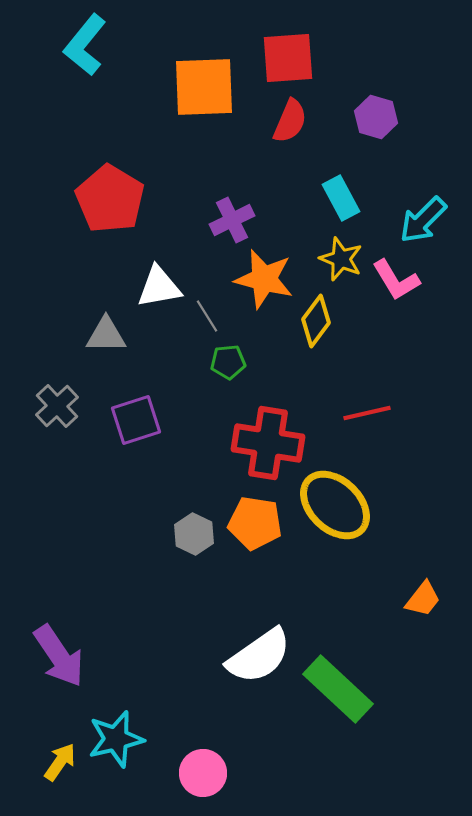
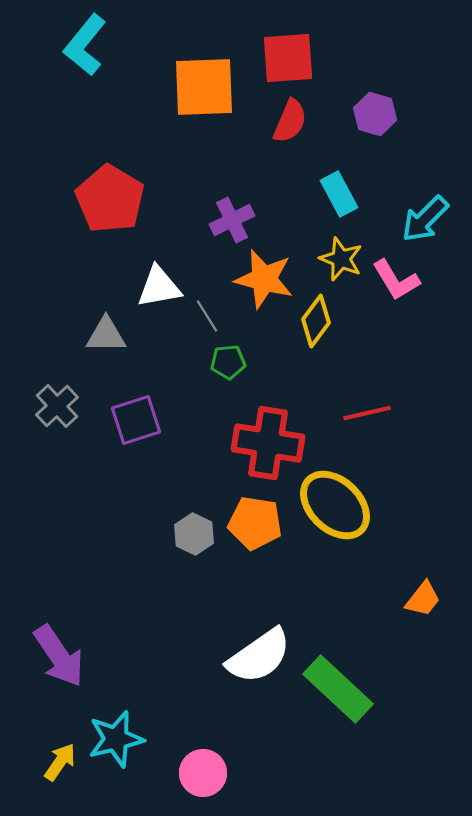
purple hexagon: moved 1 px left, 3 px up
cyan rectangle: moved 2 px left, 4 px up
cyan arrow: moved 2 px right, 1 px up
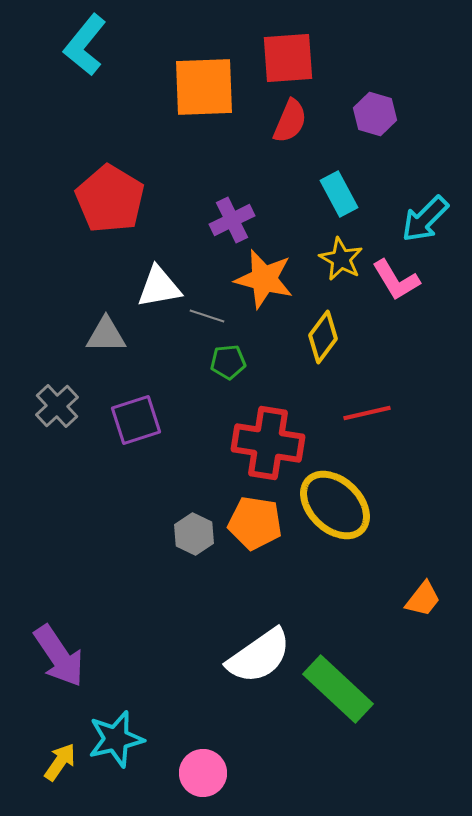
yellow star: rotated 6 degrees clockwise
gray line: rotated 40 degrees counterclockwise
yellow diamond: moved 7 px right, 16 px down
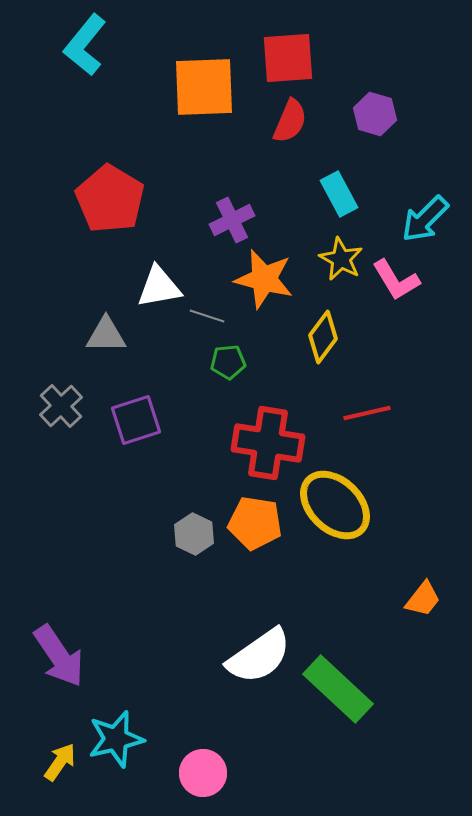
gray cross: moved 4 px right
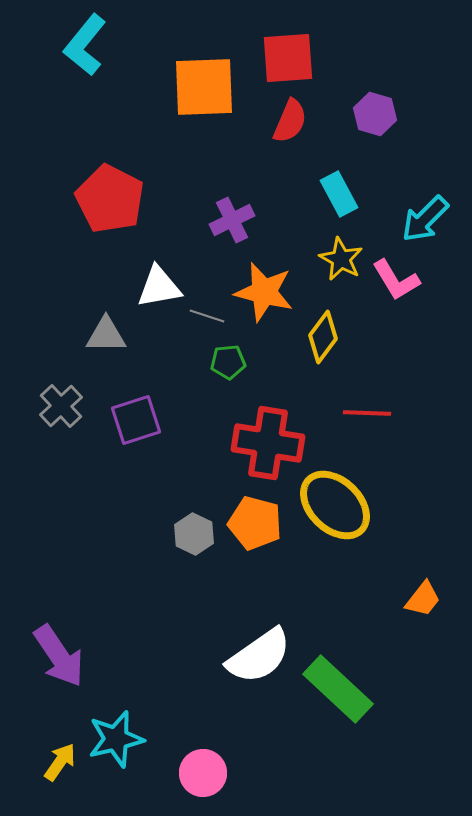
red pentagon: rotated 4 degrees counterclockwise
orange star: moved 13 px down
red line: rotated 15 degrees clockwise
orange pentagon: rotated 6 degrees clockwise
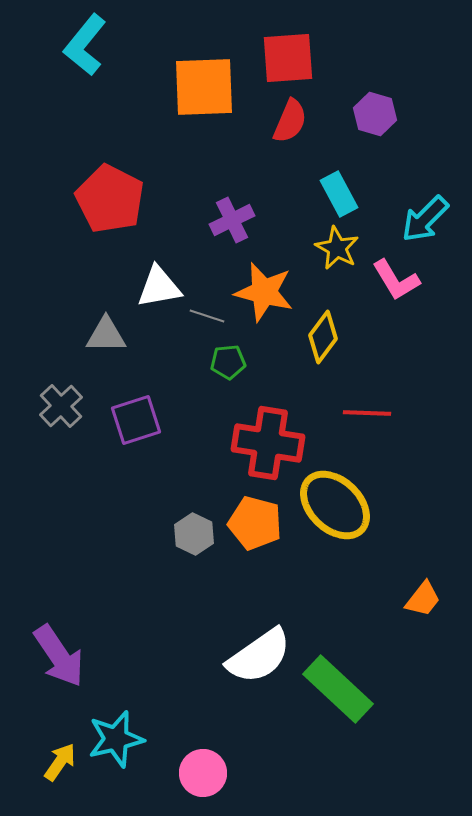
yellow star: moved 4 px left, 11 px up
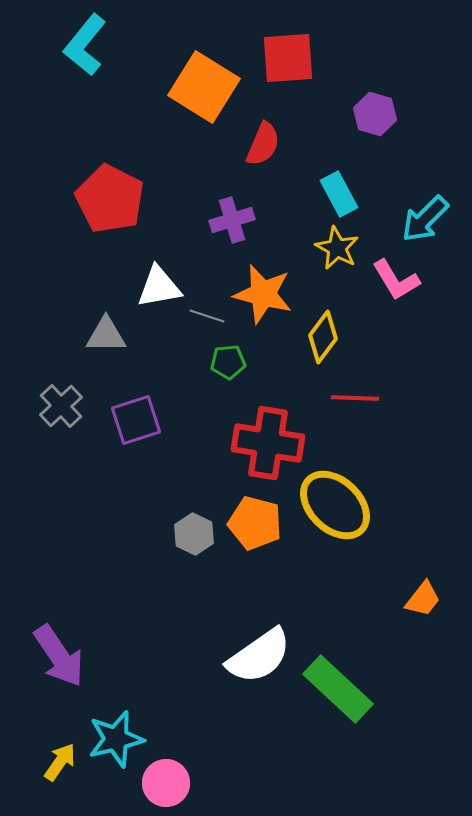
orange square: rotated 34 degrees clockwise
red semicircle: moved 27 px left, 23 px down
purple cross: rotated 9 degrees clockwise
orange star: moved 1 px left, 2 px down
red line: moved 12 px left, 15 px up
pink circle: moved 37 px left, 10 px down
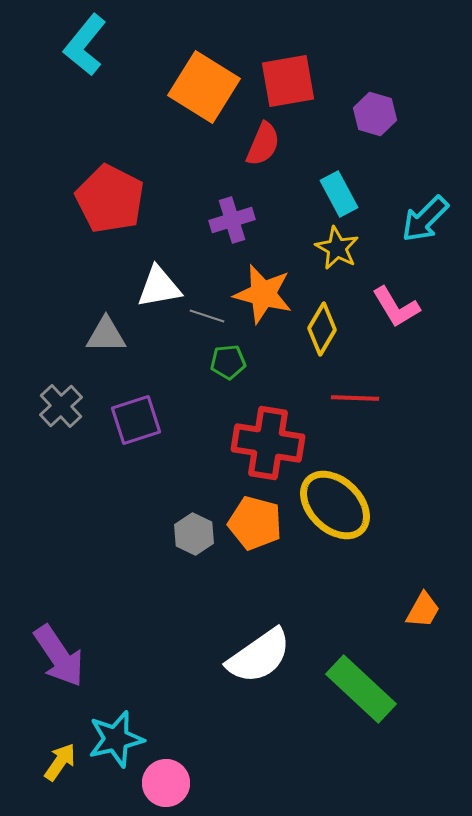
red square: moved 23 px down; rotated 6 degrees counterclockwise
pink L-shape: moved 27 px down
yellow diamond: moved 1 px left, 8 px up; rotated 6 degrees counterclockwise
orange trapezoid: moved 11 px down; rotated 9 degrees counterclockwise
green rectangle: moved 23 px right
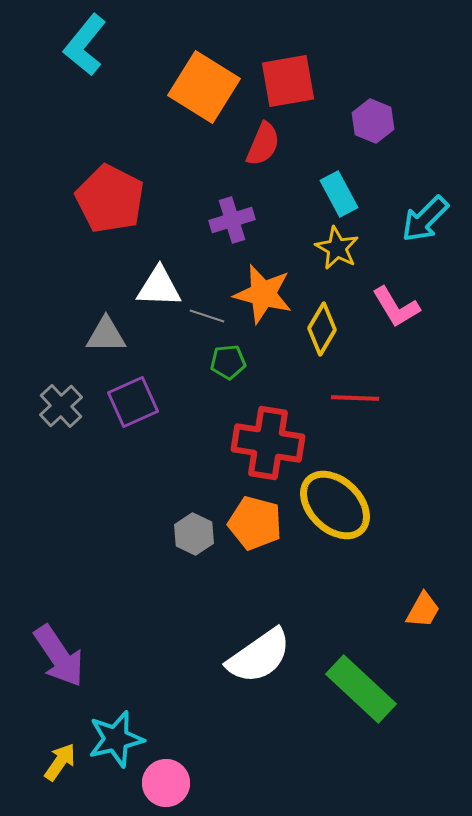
purple hexagon: moved 2 px left, 7 px down; rotated 6 degrees clockwise
white triangle: rotated 12 degrees clockwise
purple square: moved 3 px left, 18 px up; rotated 6 degrees counterclockwise
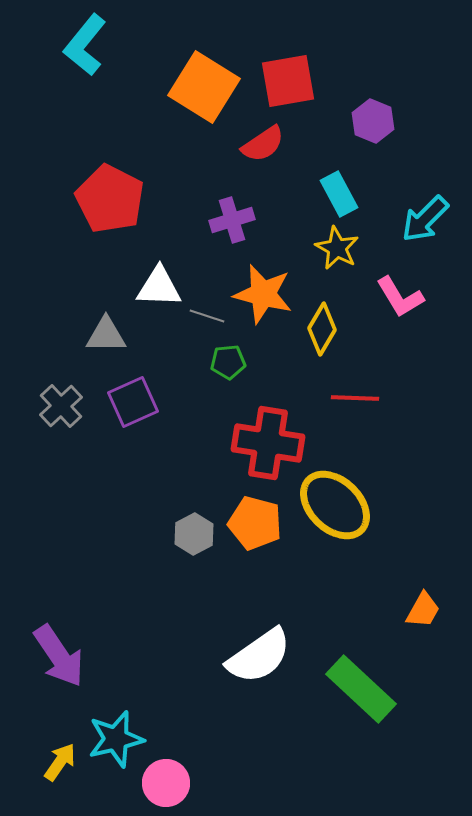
red semicircle: rotated 33 degrees clockwise
pink L-shape: moved 4 px right, 10 px up
gray hexagon: rotated 6 degrees clockwise
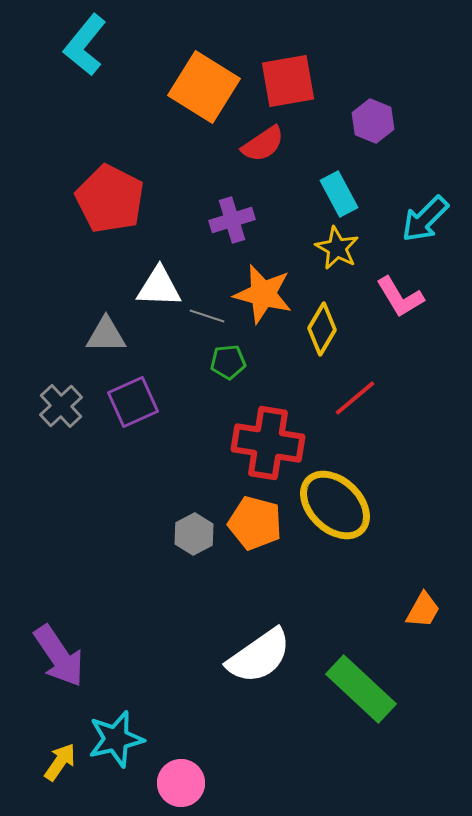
red line: rotated 42 degrees counterclockwise
pink circle: moved 15 px right
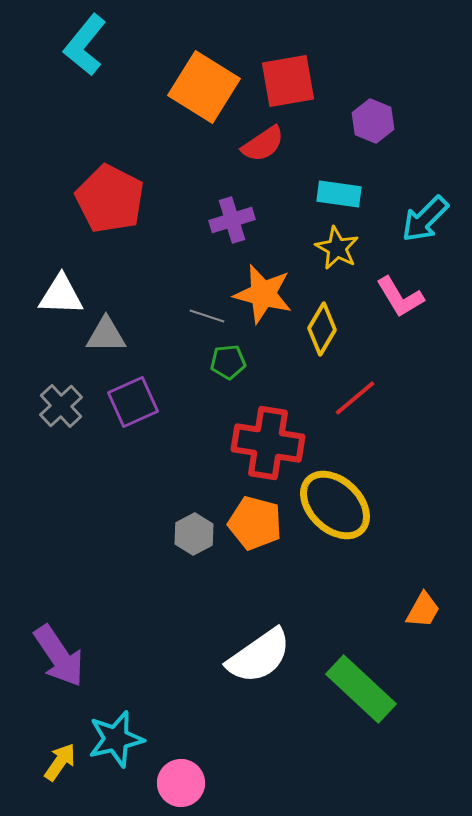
cyan rectangle: rotated 54 degrees counterclockwise
white triangle: moved 98 px left, 8 px down
